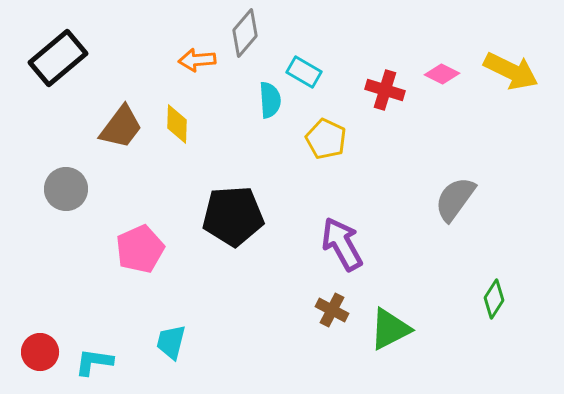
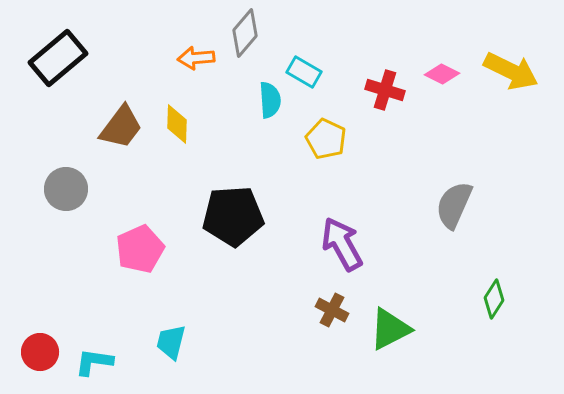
orange arrow: moved 1 px left, 2 px up
gray semicircle: moved 1 px left, 6 px down; rotated 12 degrees counterclockwise
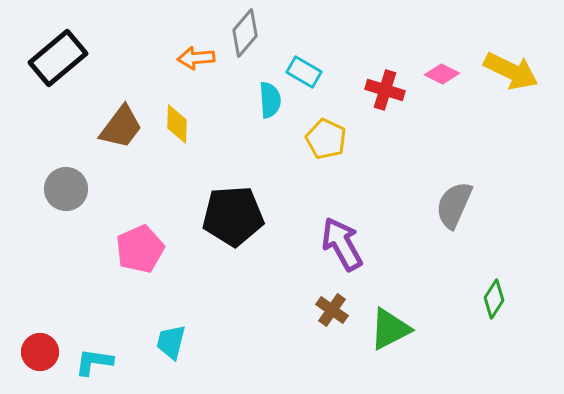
brown cross: rotated 8 degrees clockwise
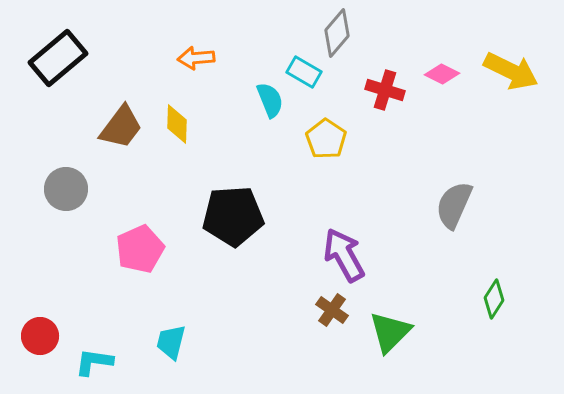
gray diamond: moved 92 px right
cyan semicircle: rotated 18 degrees counterclockwise
yellow pentagon: rotated 9 degrees clockwise
purple arrow: moved 2 px right, 11 px down
green triangle: moved 3 px down; rotated 18 degrees counterclockwise
red circle: moved 16 px up
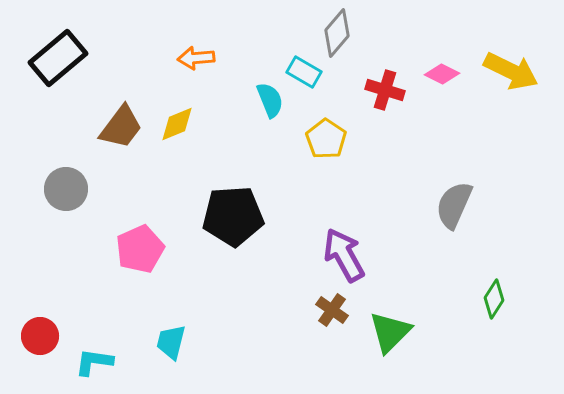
yellow diamond: rotated 66 degrees clockwise
